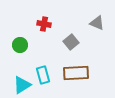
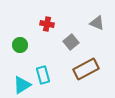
red cross: moved 3 px right
brown rectangle: moved 10 px right, 4 px up; rotated 25 degrees counterclockwise
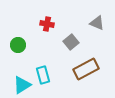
green circle: moved 2 px left
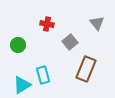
gray triangle: rotated 28 degrees clockwise
gray square: moved 1 px left
brown rectangle: rotated 40 degrees counterclockwise
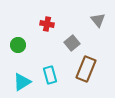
gray triangle: moved 1 px right, 3 px up
gray square: moved 2 px right, 1 px down
cyan rectangle: moved 7 px right
cyan triangle: moved 3 px up
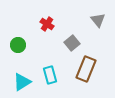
red cross: rotated 24 degrees clockwise
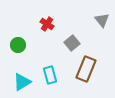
gray triangle: moved 4 px right
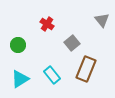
cyan rectangle: moved 2 px right; rotated 24 degrees counterclockwise
cyan triangle: moved 2 px left, 3 px up
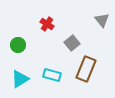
cyan rectangle: rotated 36 degrees counterclockwise
